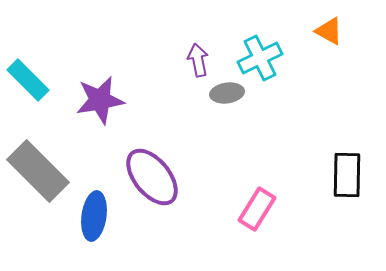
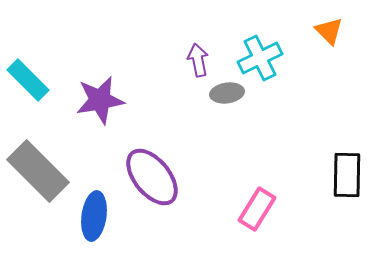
orange triangle: rotated 16 degrees clockwise
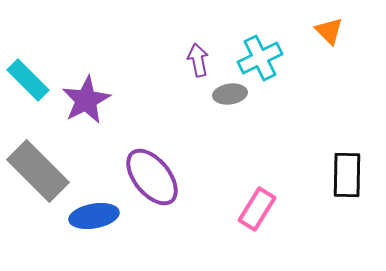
gray ellipse: moved 3 px right, 1 px down
purple star: moved 14 px left; rotated 18 degrees counterclockwise
blue ellipse: rotated 72 degrees clockwise
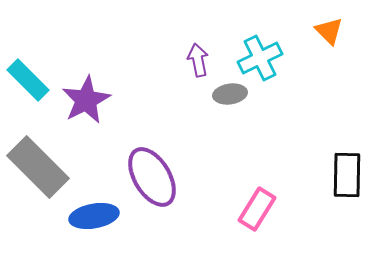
gray rectangle: moved 4 px up
purple ellipse: rotated 8 degrees clockwise
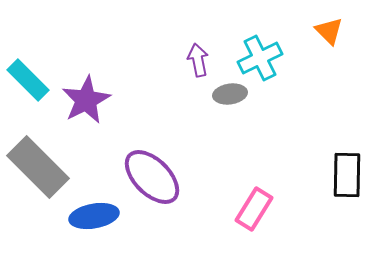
purple ellipse: rotated 14 degrees counterclockwise
pink rectangle: moved 3 px left
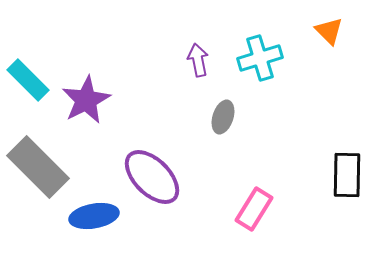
cyan cross: rotated 9 degrees clockwise
gray ellipse: moved 7 px left, 23 px down; rotated 64 degrees counterclockwise
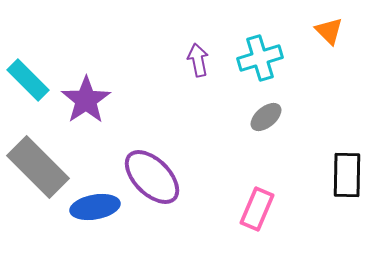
purple star: rotated 6 degrees counterclockwise
gray ellipse: moved 43 px right; rotated 32 degrees clockwise
pink rectangle: moved 3 px right; rotated 9 degrees counterclockwise
blue ellipse: moved 1 px right, 9 px up
